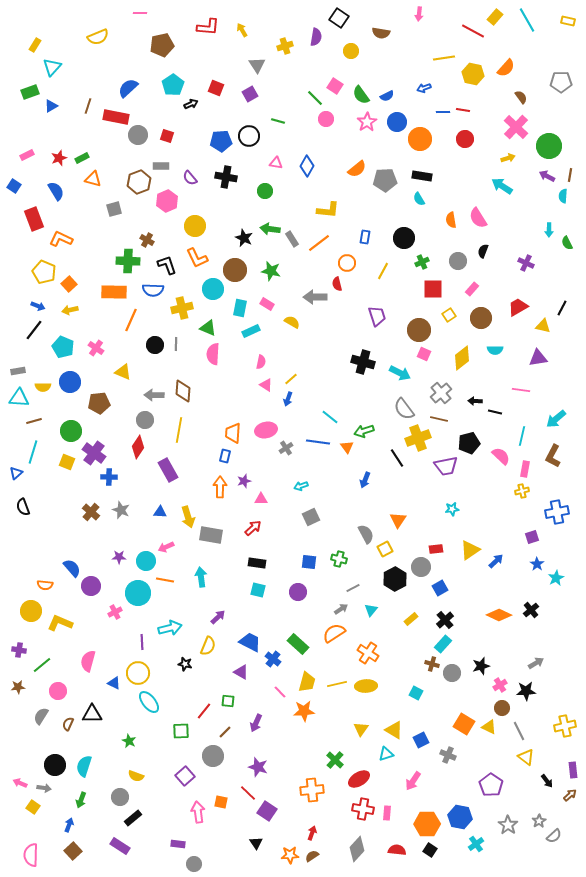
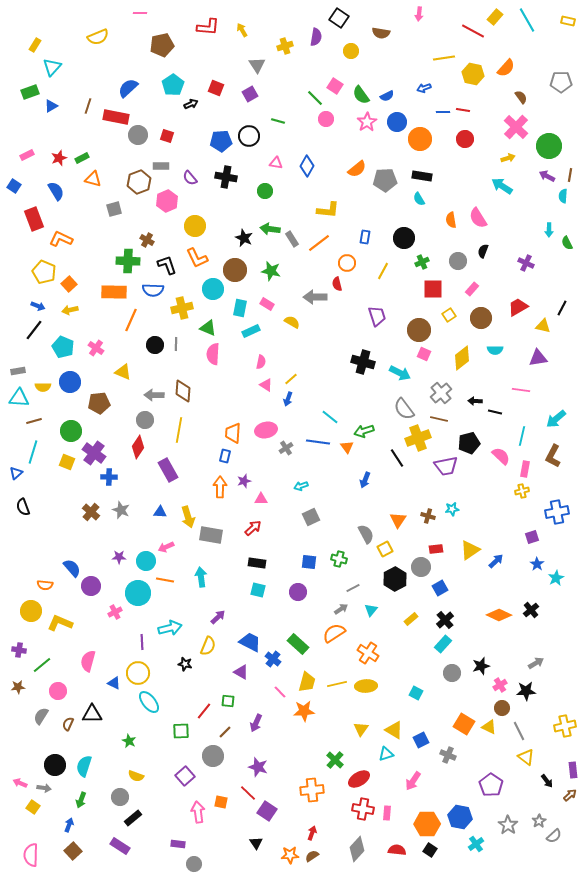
brown cross at (432, 664): moved 4 px left, 148 px up
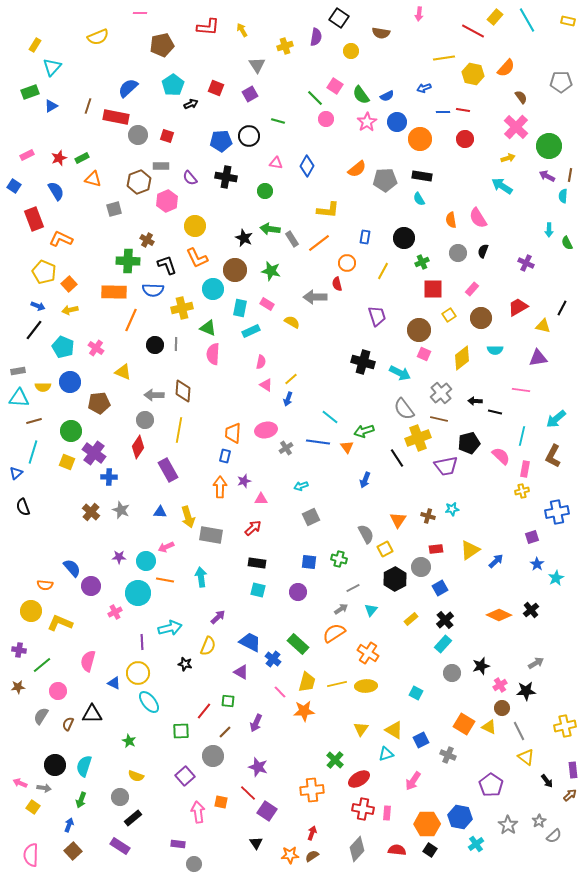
gray circle at (458, 261): moved 8 px up
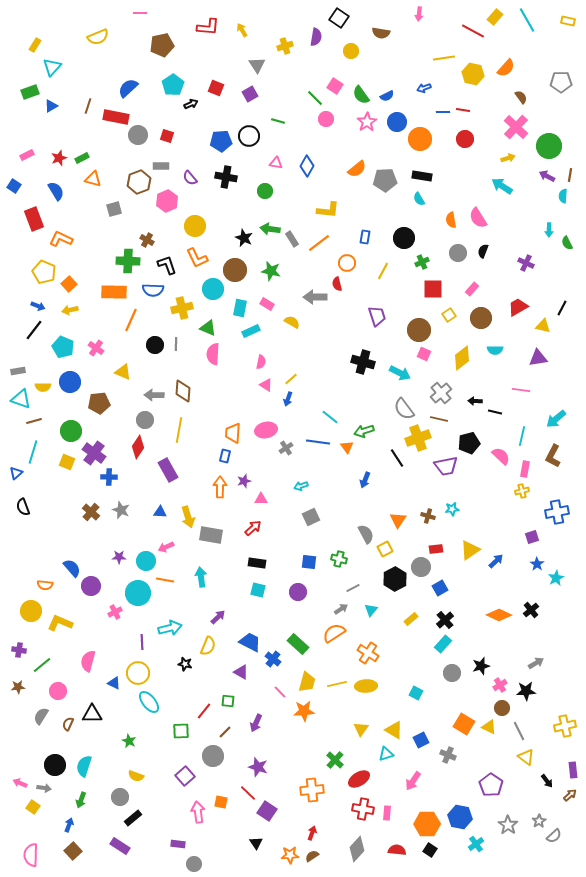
cyan triangle at (19, 398): moved 2 px right, 1 px down; rotated 15 degrees clockwise
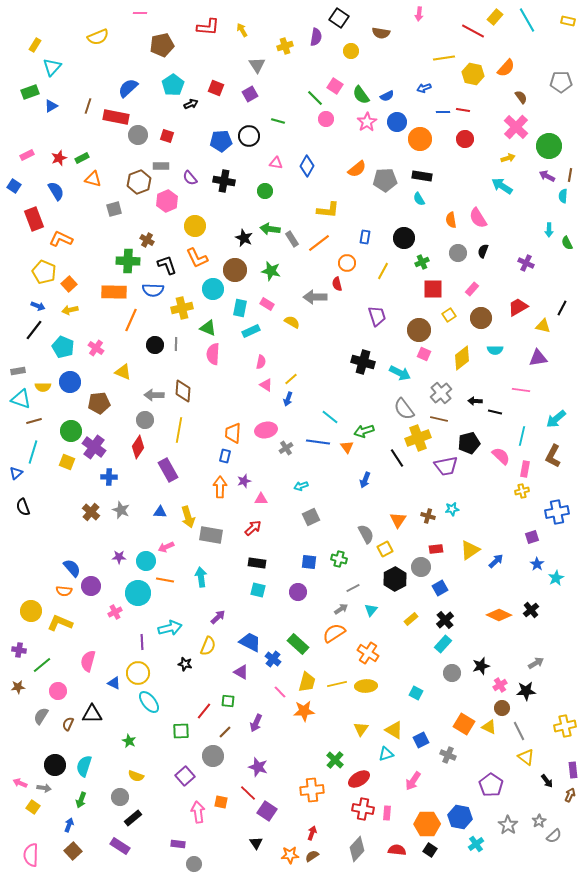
black cross at (226, 177): moved 2 px left, 4 px down
purple cross at (94, 453): moved 6 px up
orange semicircle at (45, 585): moved 19 px right, 6 px down
brown arrow at (570, 795): rotated 24 degrees counterclockwise
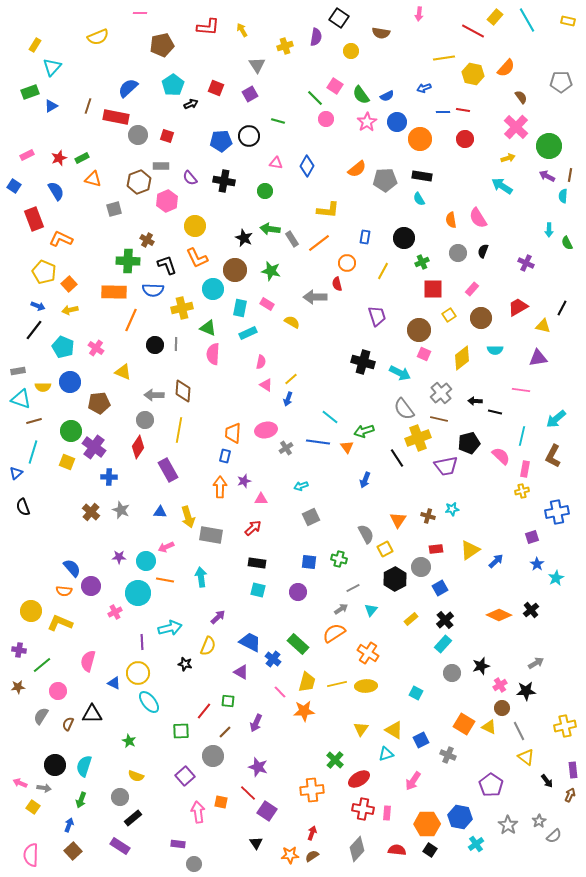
cyan rectangle at (251, 331): moved 3 px left, 2 px down
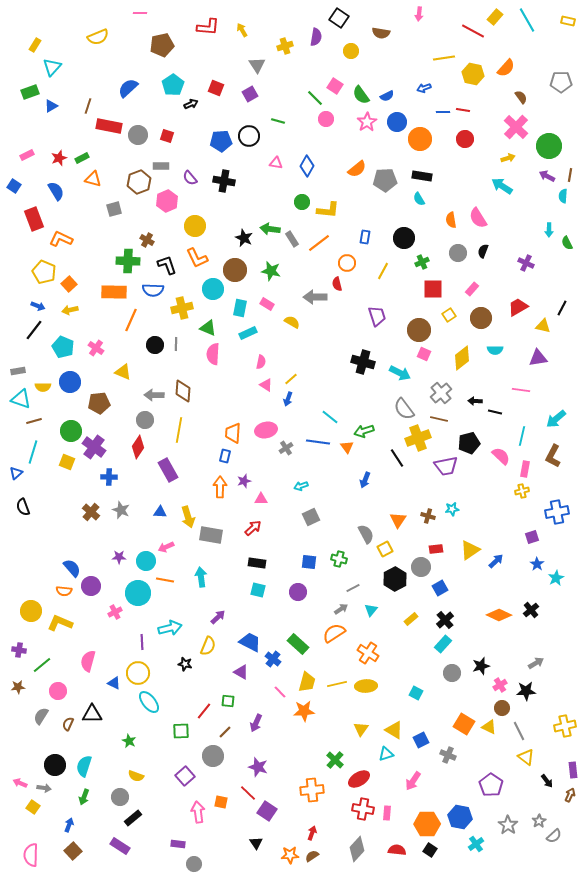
red rectangle at (116, 117): moved 7 px left, 9 px down
green circle at (265, 191): moved 37 px right, 11 px down
green arrow at (81, 800): moved 3 px right, 3 px up
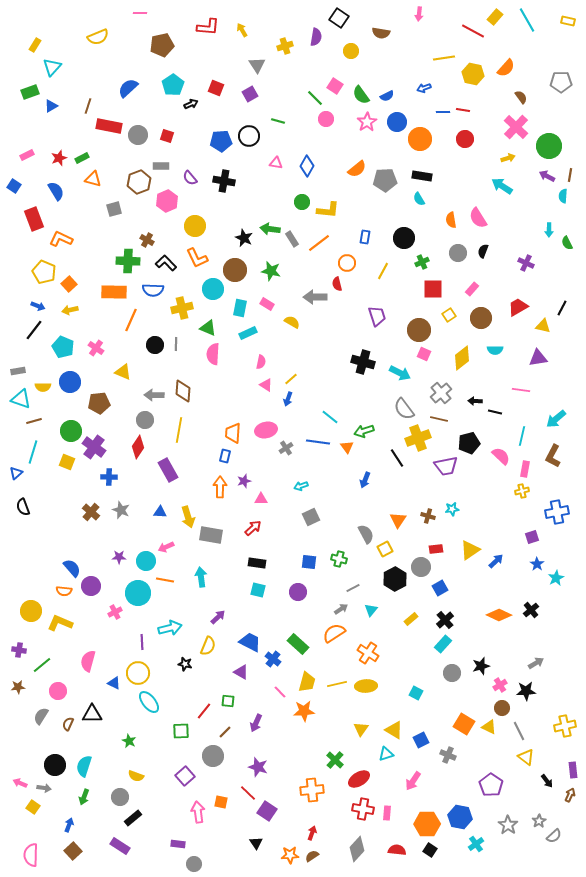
black L-shape at (167, 265): moved 1 px left, 2 px up; rotated 25 degrees counterclockwise
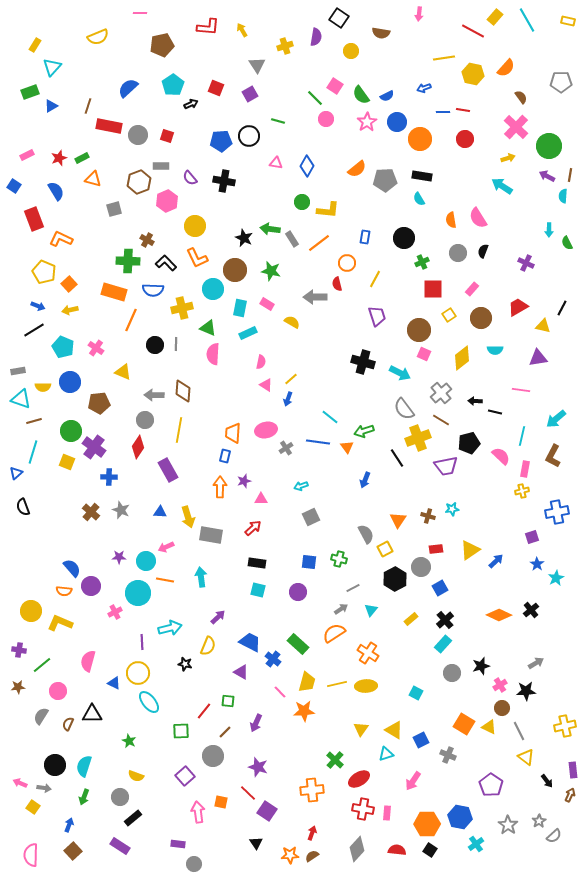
yellow line at (383, 271): moved 8 px left, 8 px down
orange rectangle at (114, 292): rotated 15 degrees clockwise
black line at (34, 330): rotated 20 degrees clockwise
brown line at (439, 419): moved 2 px right, 1 px down; rotated 18 degrees clockwise
